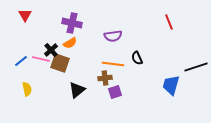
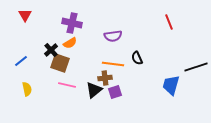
pink line: moved 26 px right, 26 px down
black triangle: moved 17 px right
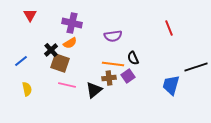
red triangle: moved 5 px right
red line: moved 6 px down
black semicircle: moved 4 px left
brown cross: moved 4 px right
purple square: moved 13 px right, 16 px up; rotated 16 degrees counterclockwise
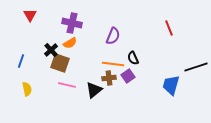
purple semicircle: rotated 60 degrees counterclockwise
blue line: rotated 32 degrees counterclockwise
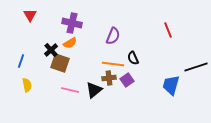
red line: moved 1 px left, 2 px down
purple square: moved 1 px left, 4 px down
pink line: moved 3 px right, 5 px down
yellow semicircle: moved 4 px up
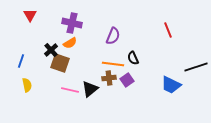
blue trapezoid: rotated 80 degrees counterclockwise
black triangle: moved 4 px left, 1 px up
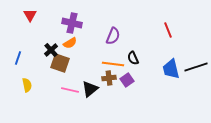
blue line: moved 3 px left, 3 px up
blue trapezoid: moved 16 px up; rotated 50 degrees clockwise
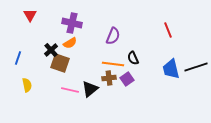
purple square: moved 1 px up
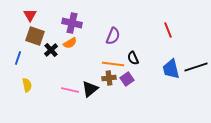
brown square: moved 25 px left, 27 px up
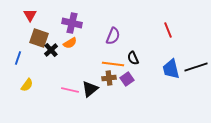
brown square: moved 4 px right, 2 px down
yellow semicircle: rotated 48 degrees clockwise
